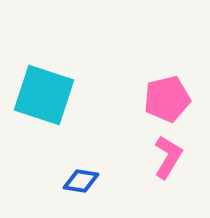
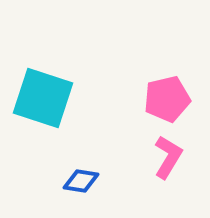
cyan square: moved 1 px left, 3 px down
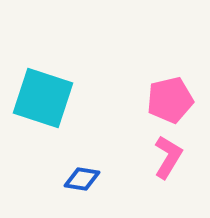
pink pentagon: moved 3 px right, 1 px down
blue diamond: moved 1 px right, 2 px up
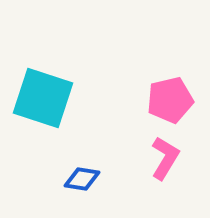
pink L-shape: moved 3 px left, 1 px down
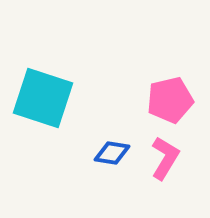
blue diamond: moved 30 px right, 26 px up
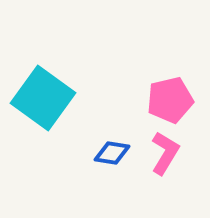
cyan square: rotated 18 degrees clockwise
pink L-shape: moved 5 px up
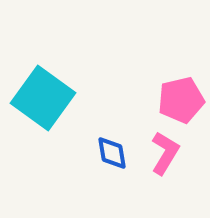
pink pentagon: moved 11 px right
blue diamond: rotated 72 degrees clockwise
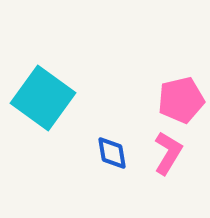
pink L-shape: moved 3 px right
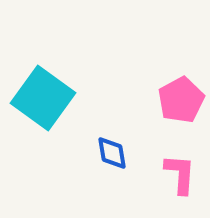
pink pentagon: rotated 15 degrees counterclockwise
pink L-shape: moved 12 px right, 21 px down; rotated 27 degrees counterclockwise
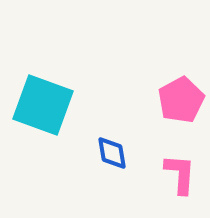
cyan square: moved 7 px down; rotated 16 degrees counterclockwise
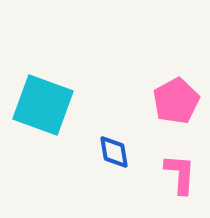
pink pentagon: moved 5 px left, 1 px down
blue diamond: moved 2 px right, 1 px up
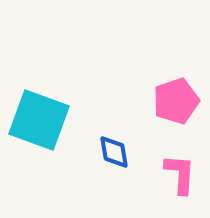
pink pentagon: rotated 9 degrees clockwise
cyan square: moved 4 px left, 15 px down
